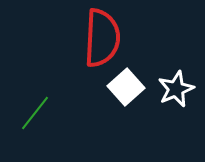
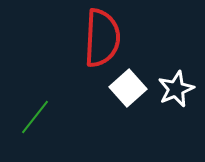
white square: moved 2 px right, 1 px down
green line: moved 4 px down
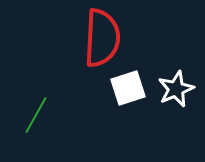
white square: rotated 24 degrees clockwise
green line: moved 1 px right, 2 px up; rotated 9 degrees counterclockwise
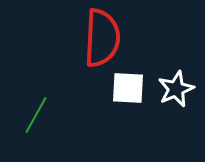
white square: rotated 21 degrees clockwise
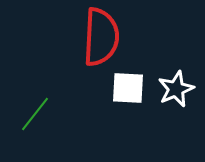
red semicircle: moved 1 px left, 1 px up
green line: moved 1 px left, 1 px up; rotated 9 degrees clockwise
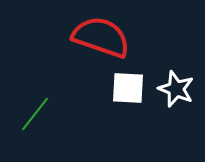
red semicircle: rotated 74 degrees counterclockwise
white star: rotated 27 degrees counterclockwise
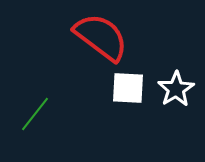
red semicircle: rotated 18 degrees clockwise
white star: rotated 18 degrees clockwise
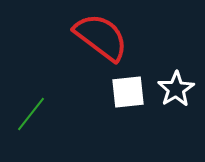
white square: moved 4 px down; rotated 9 degrees counterclockwise
green line: moved 4 px left
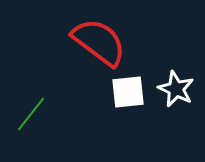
red semicircle: moved 2 px left, 5 px down
white star: rotated 15 degrees counterclockwise
